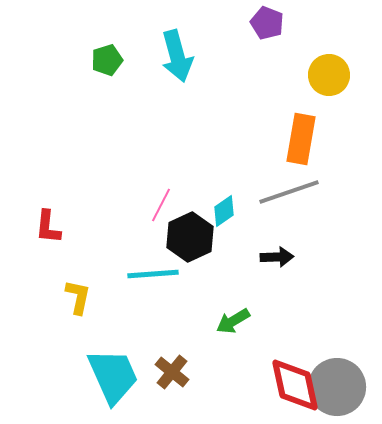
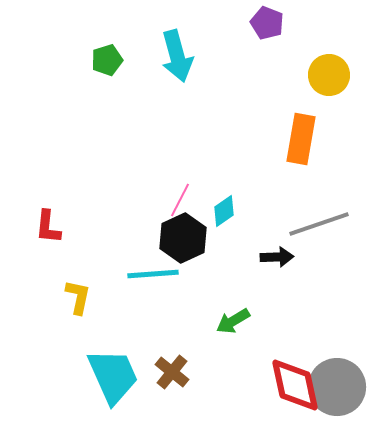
gray line: moved 30 px right, 32 px down
pink line: moved 19 px right, 5 px up
black hexagon: moved 7 px left, 1 px down
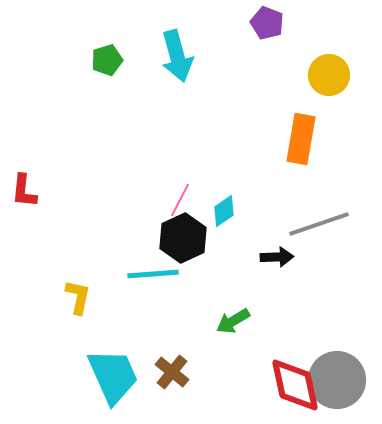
red L-shape: moved 24 px left, 36 px up
gray circle: moved 7 px up
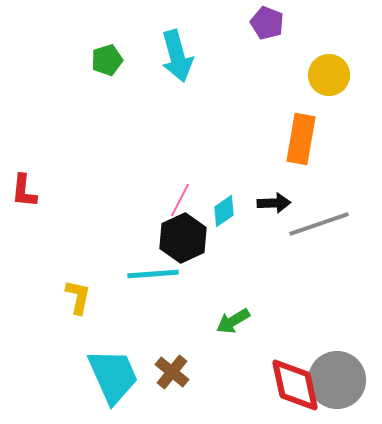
black arrow: moved 3 px left, 54 px up
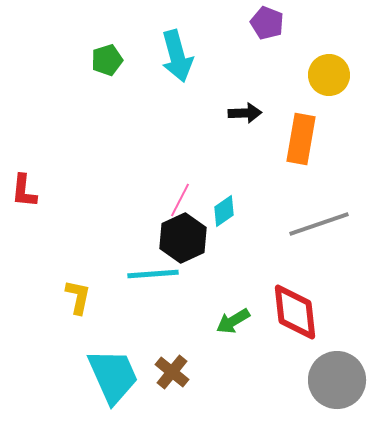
black arrow: moved 29 px left, 90 px up
red diamond: moved 73 px up; rotated 6 degrees clockwise
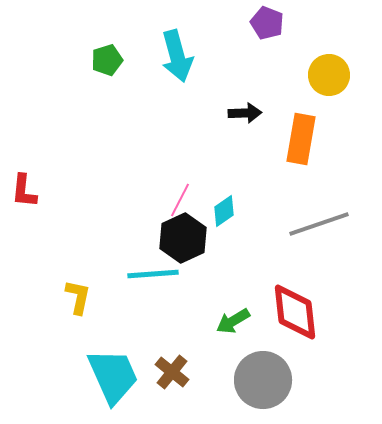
gray circle: moved 74 px left
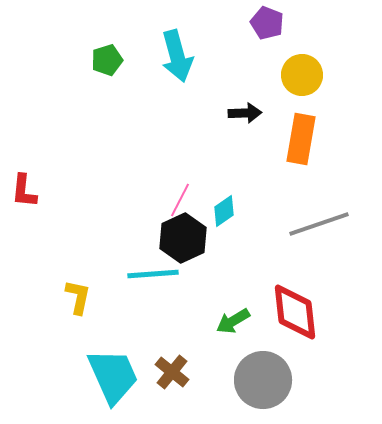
yellow circle: moved 27 px left
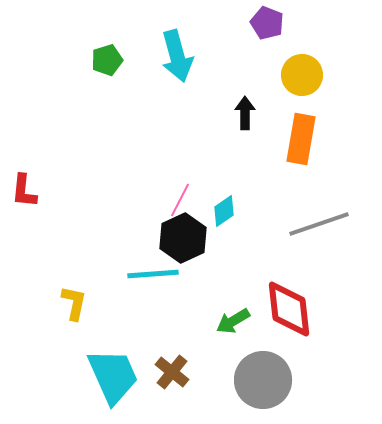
black arrow: rotated 88 degrees counterclockwise
yellow L-shape: moved 4 px left, 6 px down
red diamond: moved 6 px left, 3 px up
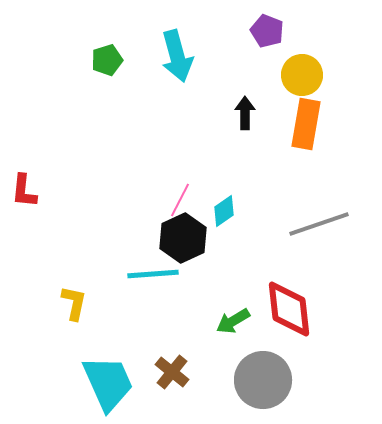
purple pentagon: moved 8 px down
orange rectangle: moved 5 px right, 15 px up
cyan trapezoid: moved 5 px left, 7 px down
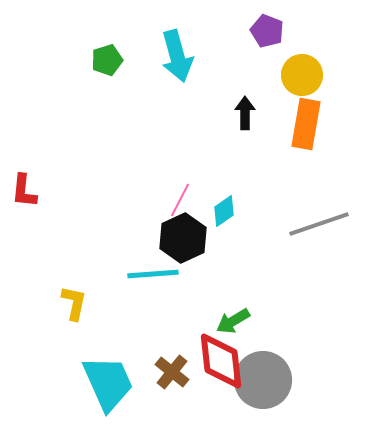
red diamond: moved 68 px left, 52 px down
